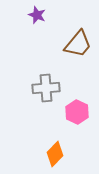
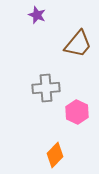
orange diamond: moved 1 px down
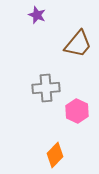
pink hexagon: moved 1 px up
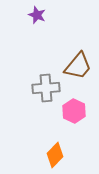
brown trapezoid: moved 22 px down
pink hexagon: moved 3 px left
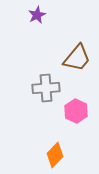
purple star: rotated 24 degrees clockwise
brown trapezoid: moved 1 px left, 8 px up
pink hexagon: moved 2 px right
